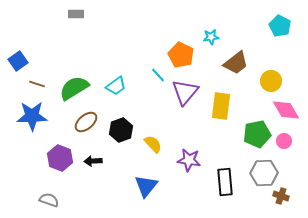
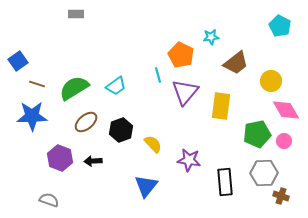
cyan line: rotated 28 degrees clockwise
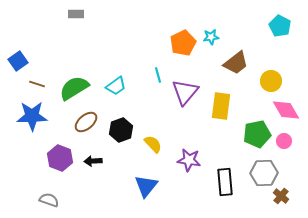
orange pentagon: moved 2 px right, 12 px up; rotated 20 degrees clockwise
brown cross: rotated 21 degrees clockwise
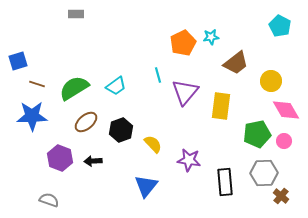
blue square: rotated 18 degrees clockwise
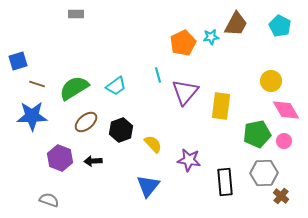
brown trapezoid: moved 39 px up; rotated 24 degrees counterclockwise
blue triangle: moved 2 px right
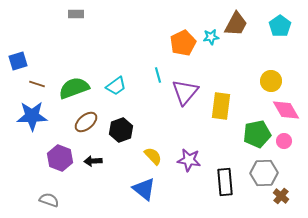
cyan pentagon: rotated 10 degrees clockwise
green semicircle: rotated 12 degrees clockwise
yellow semicircle: moved 12 px down
blue triangle: moved 4 px left, 3 px down; rotated 30 degrees counterclockwise
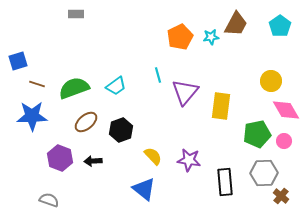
orange pentagon: moved 3 px left, 6 px up
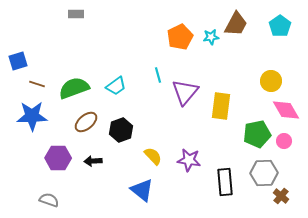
purple hexagon: moved 2 px left; rotated 20 degrees counterclockwise
blue triangle: moved 2 px left, 1 px down
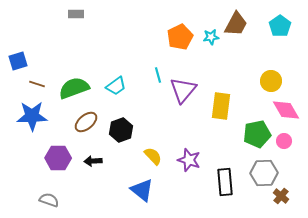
purple triangle: moved 2 px left, 2 px up
purple star: rotated 10 degrees clockwise
